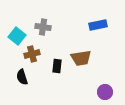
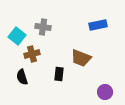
brown trapezoid: rotated 30 degrees clockwise
black rectangle: moved 2 px right, 8 px down
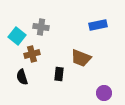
gray cross: moved 2 px left
purple circle: moved 1 px left, 1 px down
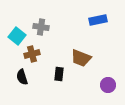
blue rectangle: moved 5 px up
purple circle: moved 4 px right, 8 px up
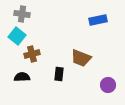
gray cross: moved 19 px left, 13 px up
black semicircle: rotated 105 degrees clockwise
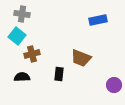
purple circle: moved 6 px right
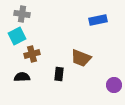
cyan square: rotated 24 degrees clockwise
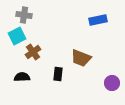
gray cross: moved 2 px right, 1 px down
brown cross: moved 1 px right, 2 px up; rotated 21 degrees counterclockwise
black rectangle: moved 1 px left
purple circle: moved 2 px left, 2 px up
